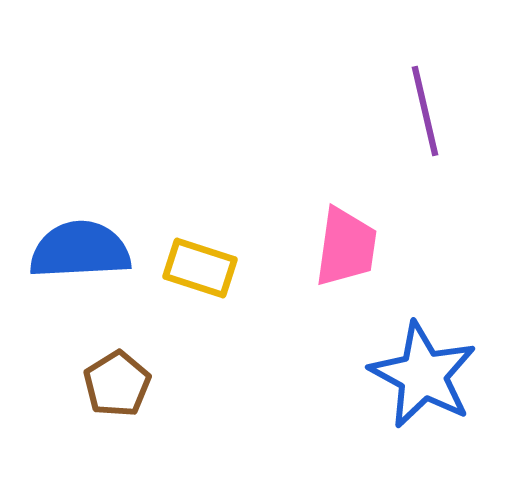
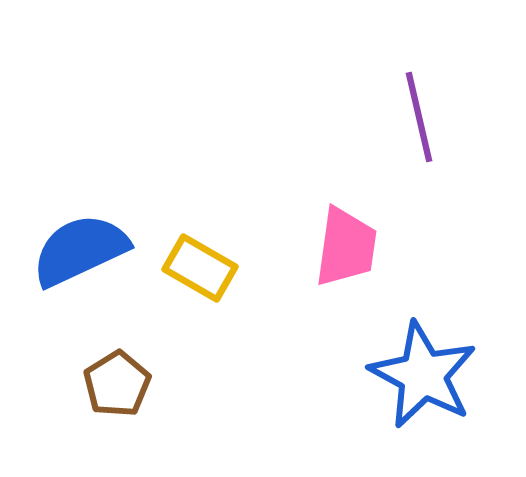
purple line: moved 6 px left, 6 px down
blue semicircle: rotated 22 degrees counterclockwise
yellow rectangle: rotated 12 degrees clockwise
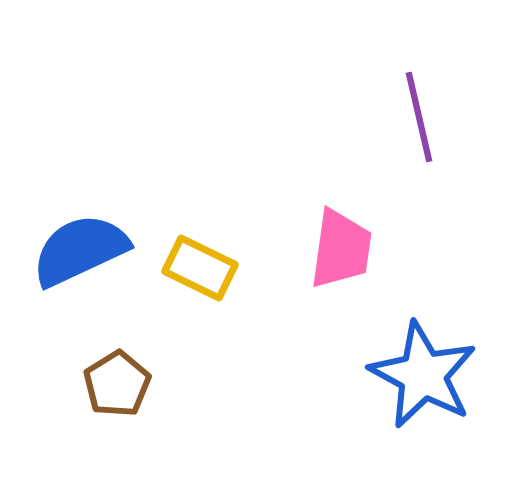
pink trapezoid: moved 5 px left, 2 px down
yellow rectangle: rotated 4 degrees counterclockwise
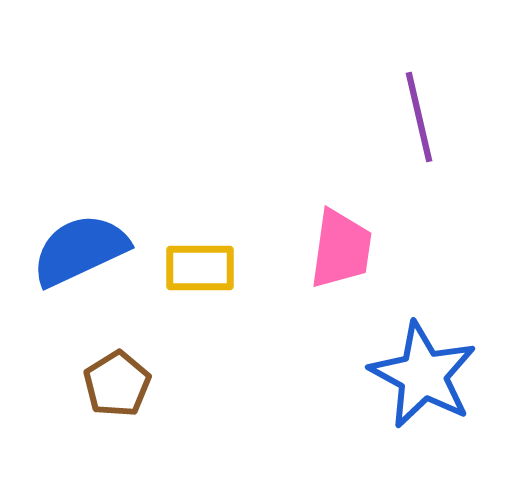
yellow rectangle: rotated 26 degrees counterclockwise
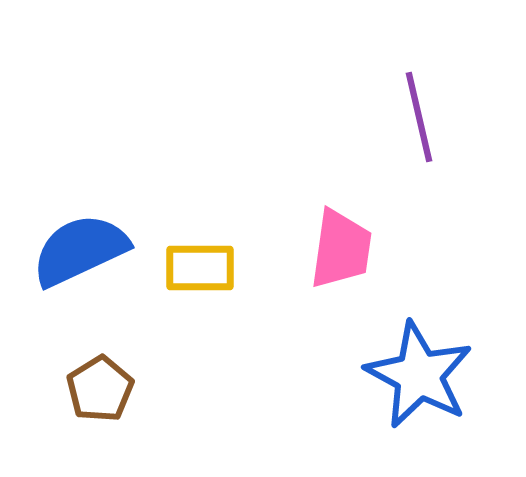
blue star: moved 4 px left
brown pentagon: moved 17 px left, 5 px down
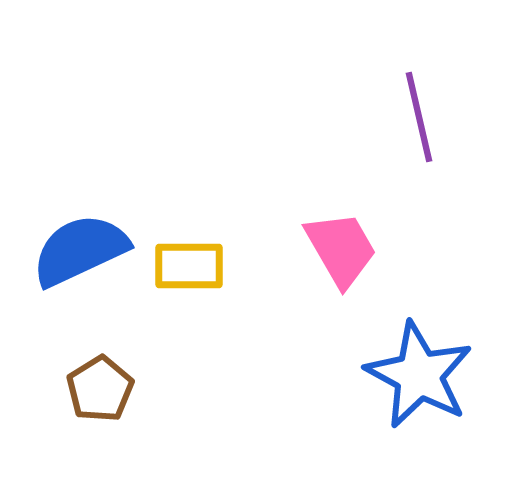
pink trapezoid: rotated 38 degrees counterclockwise
yellow rectangle: moved 11 px left, 2 px up
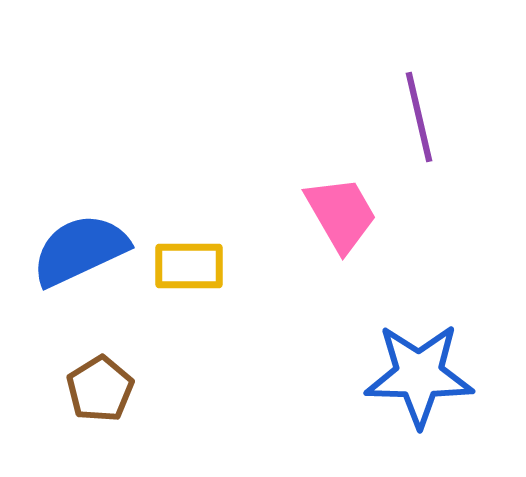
pink trapezoid: moved 35 px up
blue star: rotated 27 degrees counterclockwise
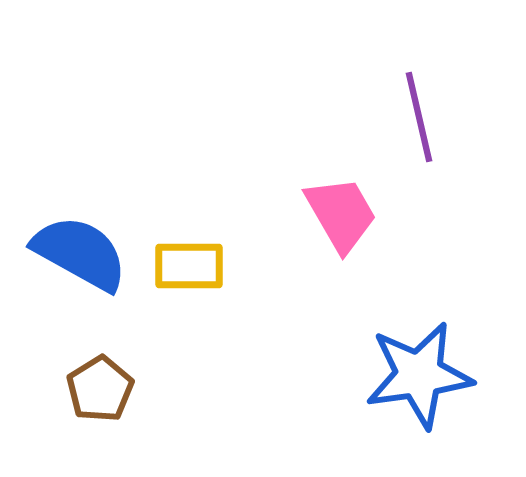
blue semicircle: moved 3 px down; rotated 54 degrees clockwise
blue star: rotated 9 degrees counterclockwise
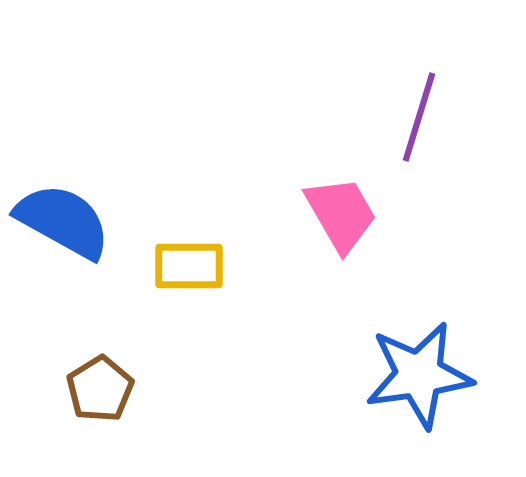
purple line: rotated 30 degrees clockwise
blue semicircle: moved 17 px left, 32 px up
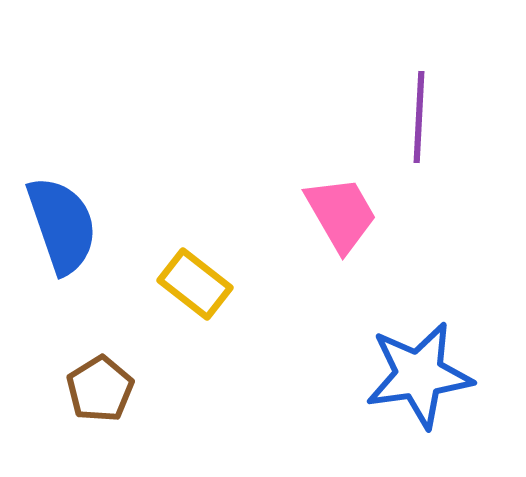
purple line: rotated 14 degrees counterclockwise
blue semicircle: moved 1 px left, 4 px down; rotated 42 degrees clockwise
yellow rectangle: moved 6 px right, 18 px down; rotated 38 degrees clockwise
